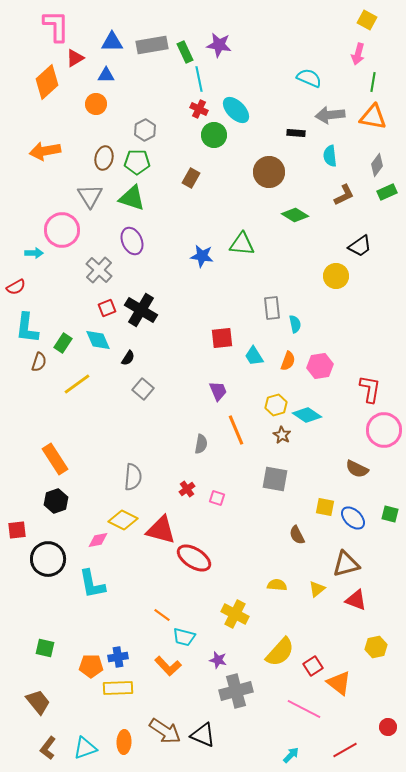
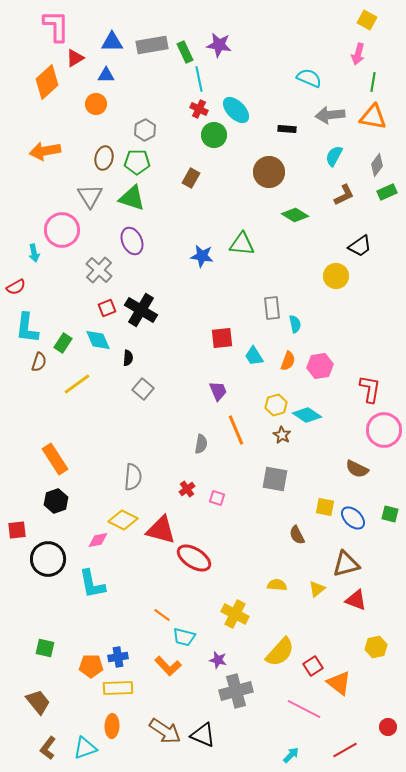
black rectangle at (296, 133): moved 9 px left, 4 px up
cyan semicircle at (330, 156): moved 4 px right; rotated 35 degrees clockwise
cyan arrow at (34, 253): rotated 78 degrees clockwise
black semicircle at (128, 358): rotated 28 degrees counterclockwise
orange ellipse at (124, 742): moved 12 px left, 16 px up
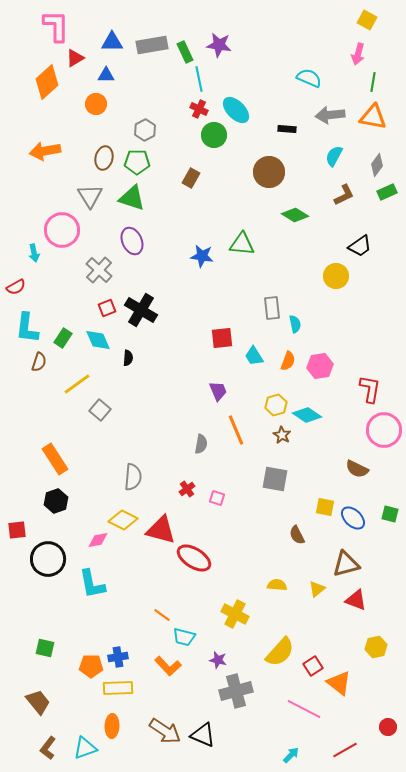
green rectangle at (63, 343): moved 5 px up
gray square at (143, 389): moved 43 px left, 21 px down
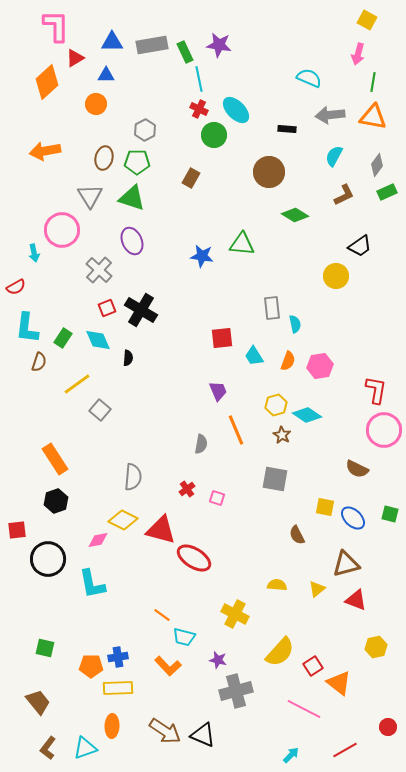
red L-shape at (370, 389): moved 6 px right, 1 px down
